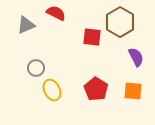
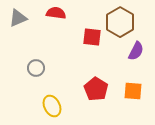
red semicircle: rotated 18 degrees counterclockwise
gray triangle: moved 8 px left, 7 px up
purple semicircle: moved 6 px up; rotated 54 degrees clockwise
yellow ellipse: moved 16 px down
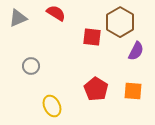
red semicircle: rotated 24 degrees clockwise
gray circle: moved 5 px left, 2 px up
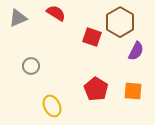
red square: rotated 12 degrees clockwise
